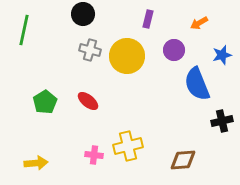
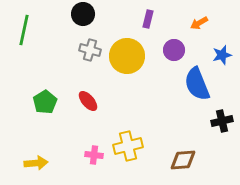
red ellipse: rotated 10 degrees clockwise
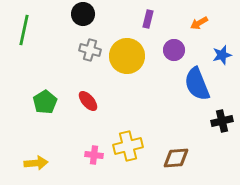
brown diamond: moved 7 px left, 2 px up
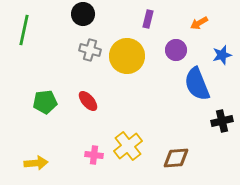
purple circle: moved 2 px right
green pentagon: rotated 25 degrees clockwise
yellow cross: rotated 24 degrees counterclockwise
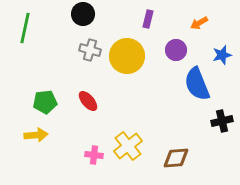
green line: moved 1 px right, 2 px up
yellow arrow: moved 28 px up
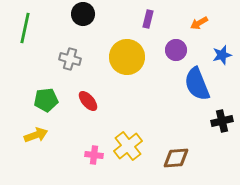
gray cross: moved 20 px left, 9 px down
yellow circle: moved 1 px down
green pentagon: moved 1 px right, 2 px up
yellow arrow: rotated 15 degrees counterclockwise
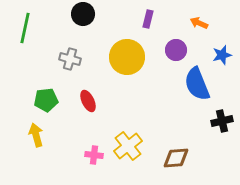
orange arrow: rotated 54 degrees clockwise
red ellipse: rotated 15 degrees clockwise
yellow arrow: rotated 85 degrees counterclockwise
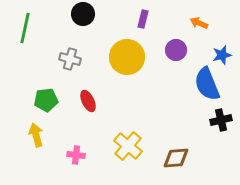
purple rectangle: moved 5 px left
blue semicircle: moved 10 px right
black cross: moved 1 px left, 1 px up
yellow cross: rotated 12 degrees counterclockwise
pink cross: moved 18 px left
